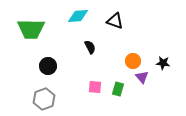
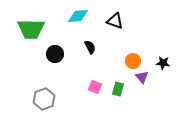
black circle: moved 7 px right, 12 px up
pink square: rotated 16 degrees clockwise
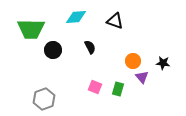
cyan diamond: moved 2 px left, 1 px down
black circle: moved 2 px left, 4 px up
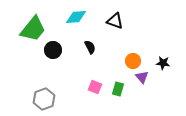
green trapezoid: moved 2 px right; rotated 52 degrees counterclockwise
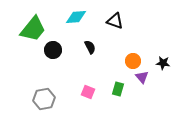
pink square: moved 7 px left, 5 px down
gray hexagon: rotated 10 degrees clockwise
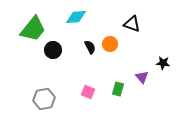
black triangle: moved 17 px right, 3 px down
orange circle: moved 23 px left, 17 px up
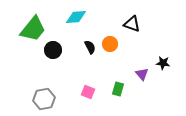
purple triangle: moved 3 px up
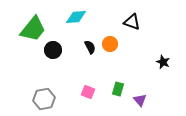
black triangle: moved 2 px up
black star: moved 1 px up; rotated 16 degrees clockwise
purple triangle: moved 2 px left, 26 px down
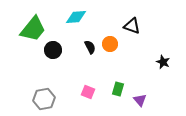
black triangle: moved 4 px down
